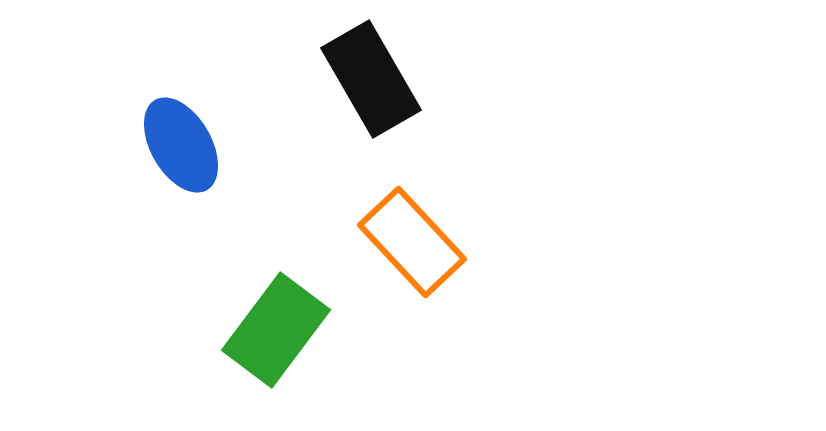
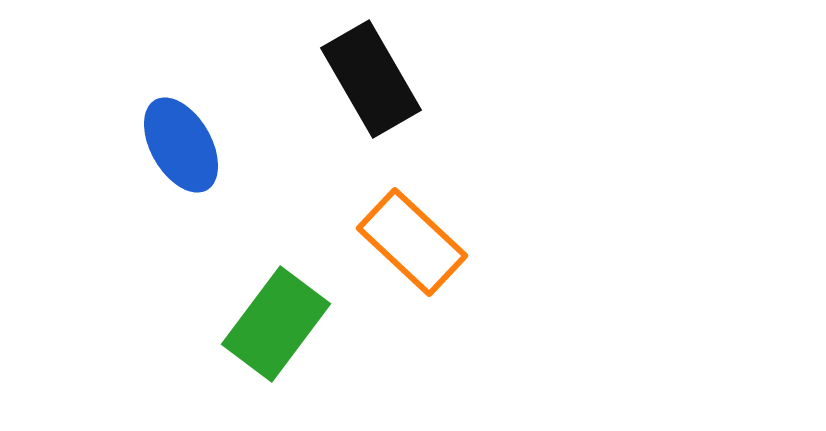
orange rectangle: rotated 4 degrees counterclockwise
green rectangle: moved 6 px up
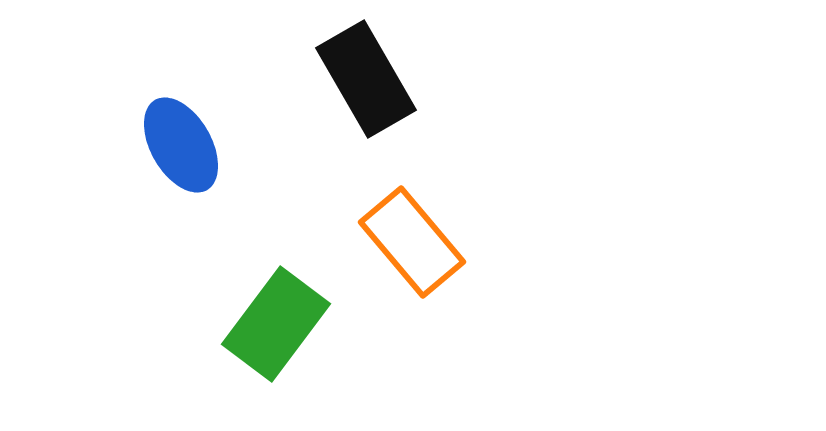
black rectangle: moved 5 px left
orange rectangle: rotated 7 degrees clockwise
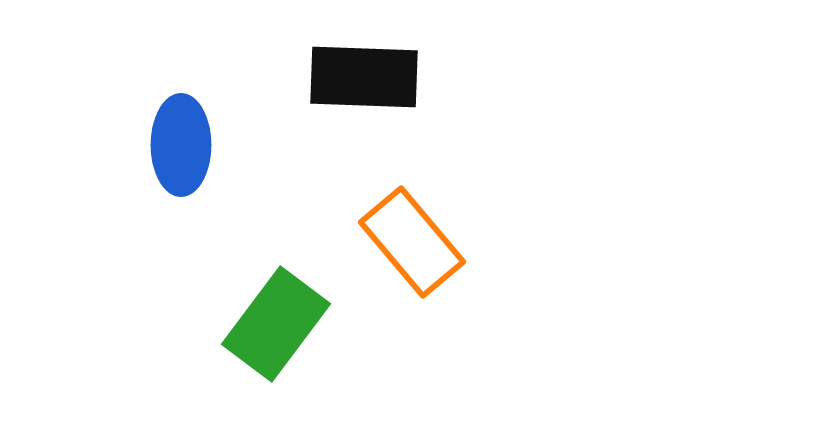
black rectangle: moved 2 px left, 2 px up; rotated 58 degrees counterclockwise
blue ellipse: rotated 30 degrees clockwise
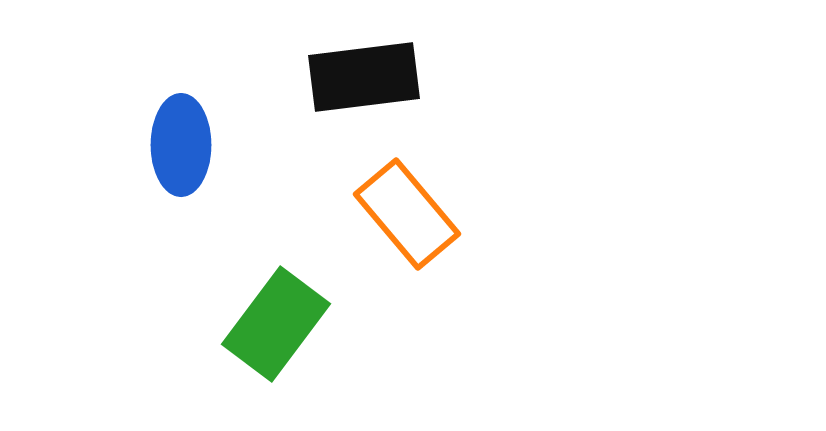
black rectangle: rotated 9 degrees counterclockwise
orange rectangle: moved 5 px left, 28 px up
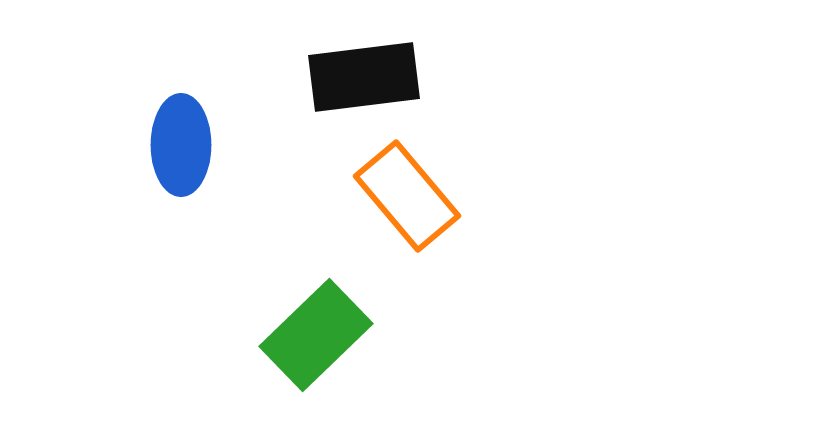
orange rectangle: moved 18 px up
green rectangle: moved 40 px right, 11 px down; rotated 9 degrees clockwise
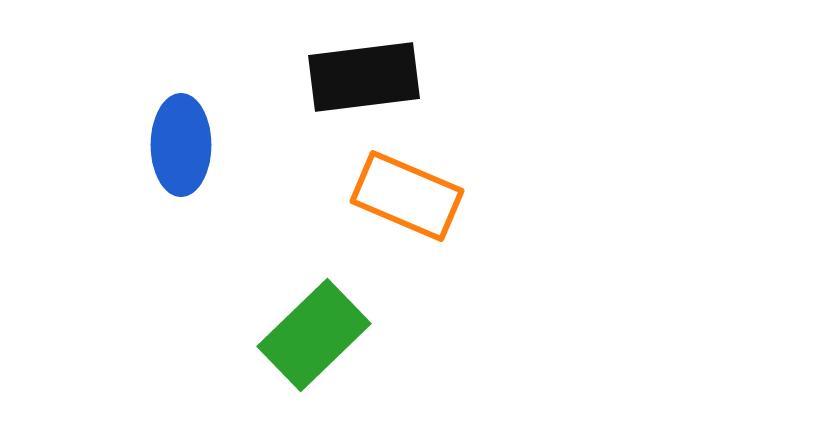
orange rectangle: rotated 27 degrees counterclockwise
green rectangle: moved 2 px left
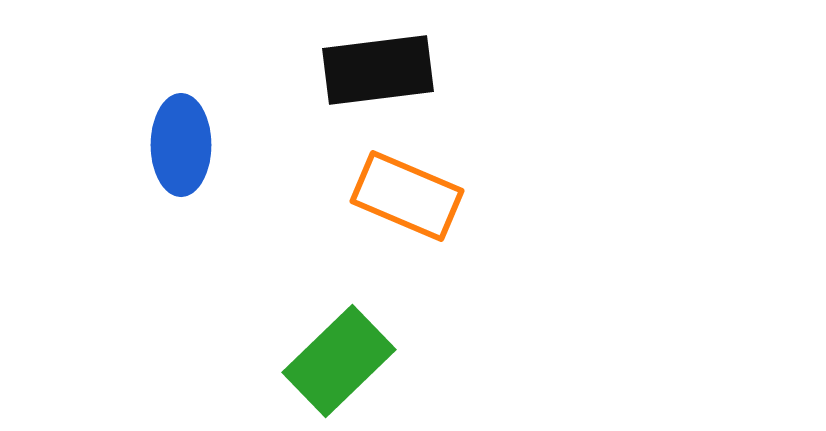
black rectangle: moved 14 px right, 7 px up
green rectangle: moved 25 px right, 26 px down
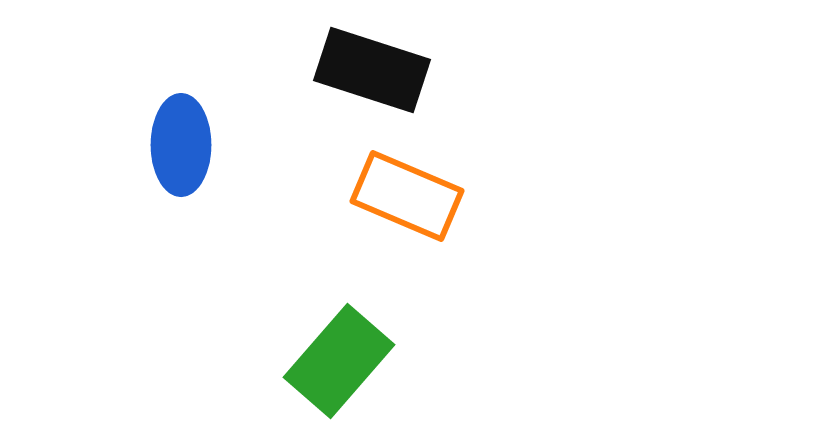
black rectangle: moved 6 px left; rotated 25 degrees clockwise
green rectangle: rotated 5 degrees counterclockwise
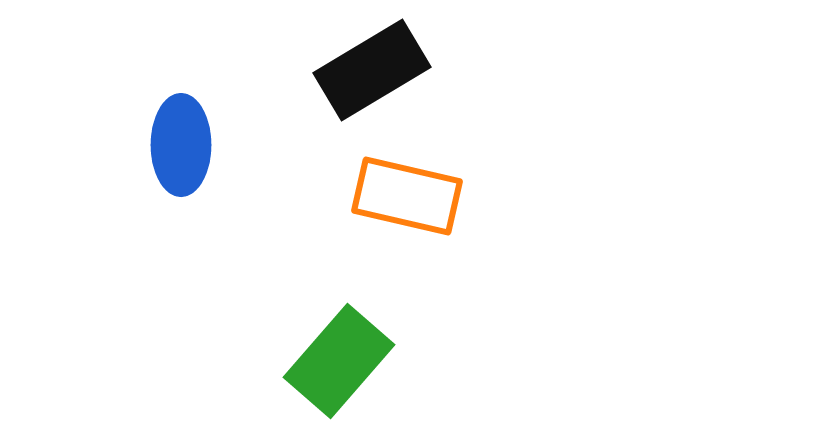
black rectangle: rotated 49 degrees counterclockwise
orange rectangle: rotated 10 degrees counterclockwise
